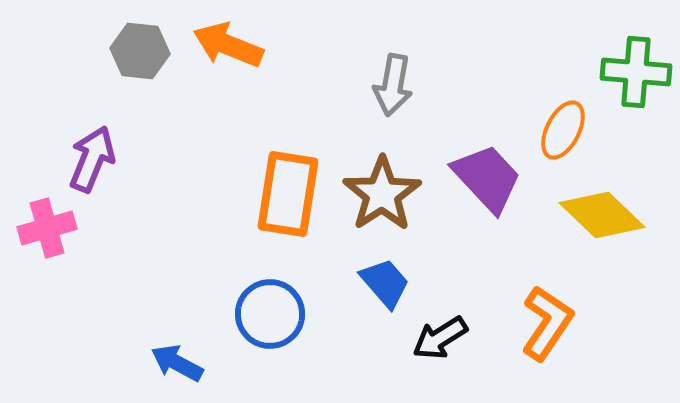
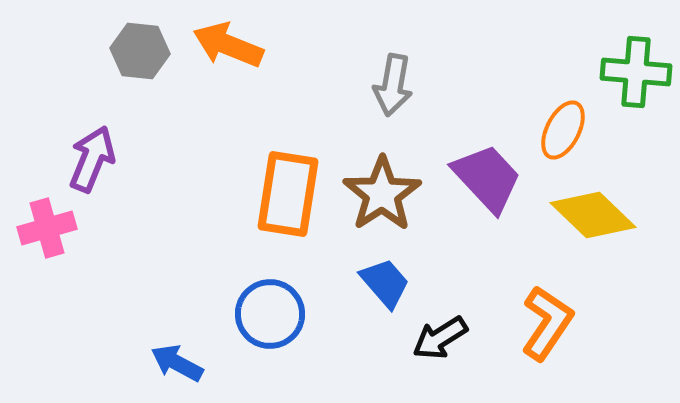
yellow diamond: moved 9 px left
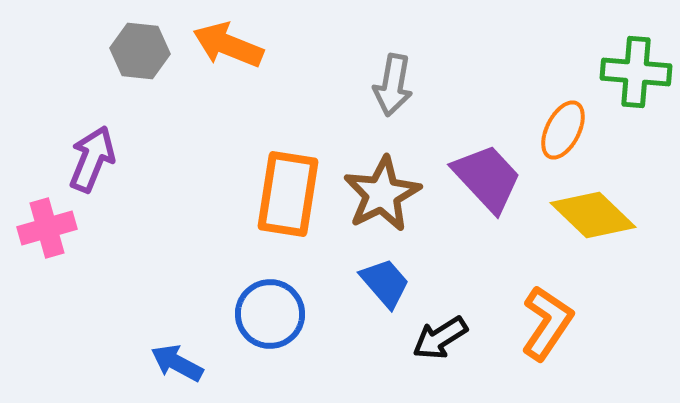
brown star: rotated 6 degrees clockwise
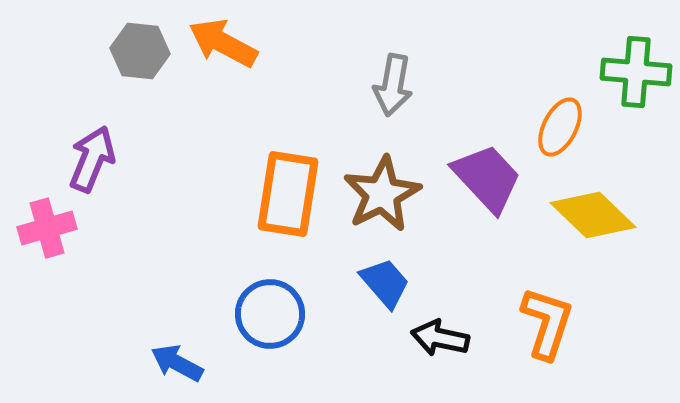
orange arrow: moved 5 px left, 2 px up; rotated 6 degrees clockwise
orange ellipse: moved 3 px left, 3 px up
orange L-shape: rotated 16 degrees counterclockwise
black arrow: rotated 44 degrees clockwise
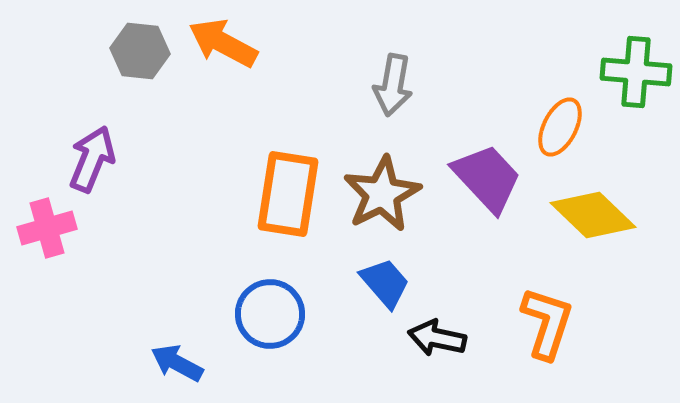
black arrow: moved 3 px left
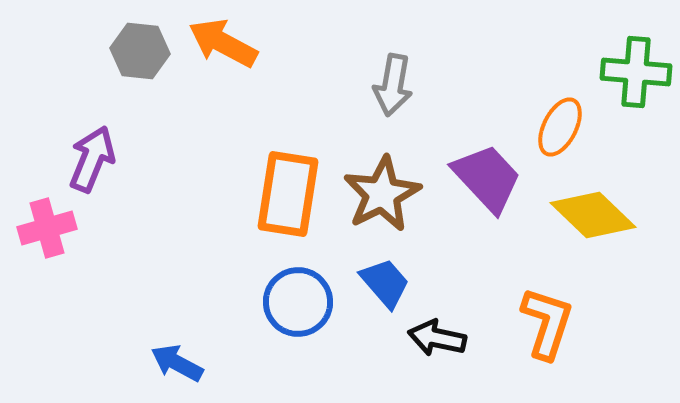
blue circle: moved 28 px right, 12 px up
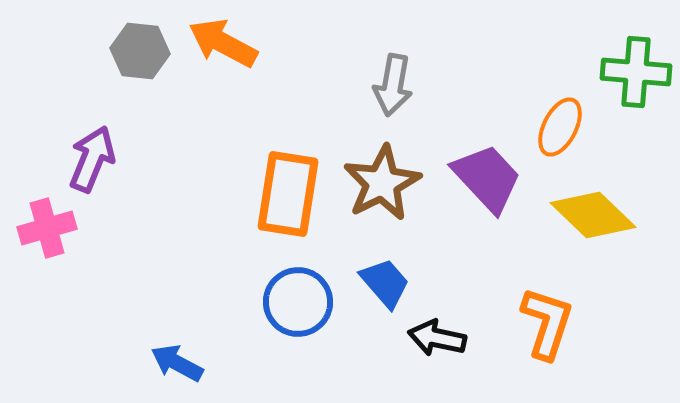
brown star: moved 11 px up
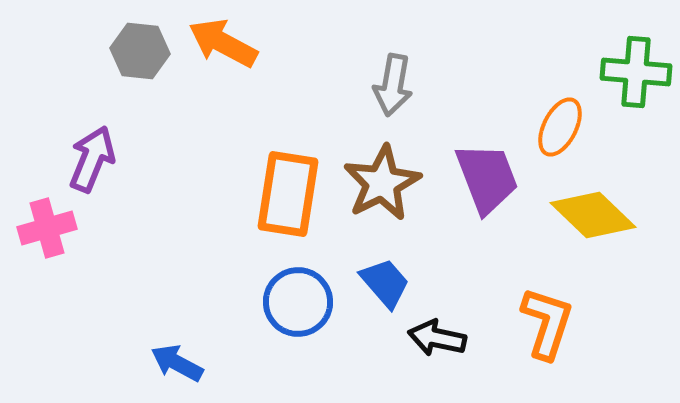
purple trapezoid: rotated 22 degrees clockwise
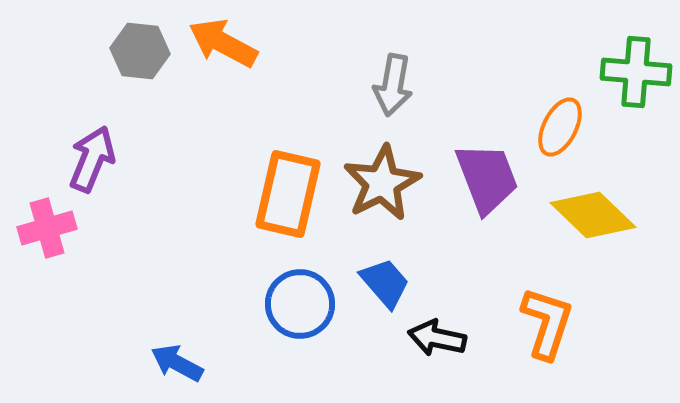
orange rectangle: rotated 4 degrees clockwise
blue circle: moved 2 px right, 2 px down
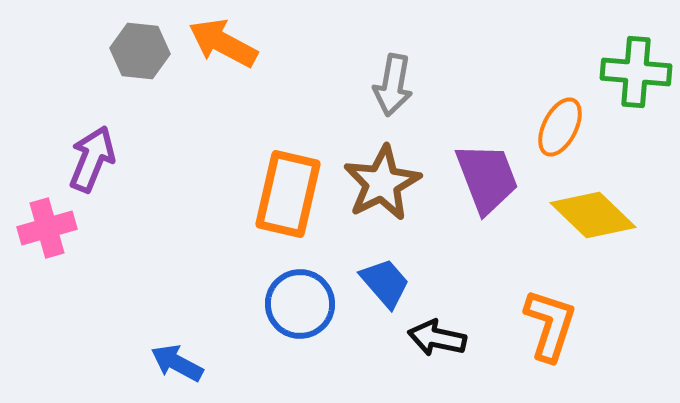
orange L-shape: moved 3 px right, 2 px down
